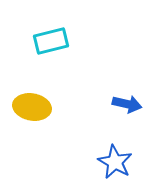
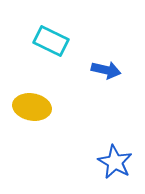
cyan rectangle: rotated 40 degrees clockwise
blue arrow: moved 21 px left, 34 px up
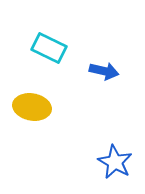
cyan rectangle: moved 2 px left, 7 px down
blue arrow: moved 2 px left, 1 px down
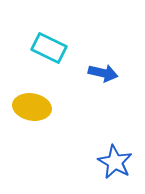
blue arrow: moved 1 px left, 2 px down
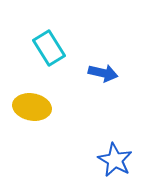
cyan rectangle: rotated 32 degrees clockwise
blue star: moved 2 px up
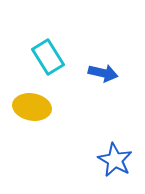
cyan rectangle: moved 1 px left, 9 px down
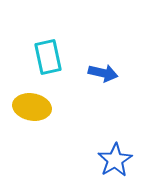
cyan rectangle: rotated 20 degrees clockwise
blue star: rotated 12 degrees clockwise
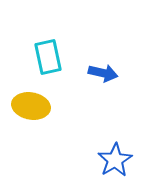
yellow ellipse: moved 1 px left, 1 px up
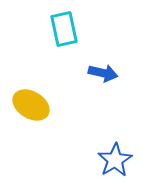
cyan rectangle: moved 16 px right, 28 px up
yellow ellipse: moved 1 px up; rotated 21 degrees clockwise
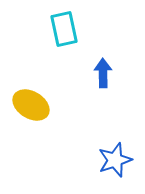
blue arrow: rotated 104 degrees counterclockwise
blue star: rotated 12 degrees clockwise
